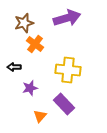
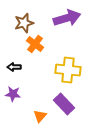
purple star: moved 17 px left, 6 px down; rotated 21 degrees clockwise
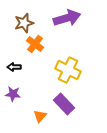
yellow cross: rotated 20 degrees clockwise
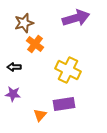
purple arrow: moved 9 px right
purple rectangle: rotated 55 degrees counterclockwise
orange triangle: moved 1 px up
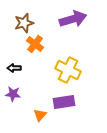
purple arrow: moved 3 px left, 1 px down
black arrow: moved 1 px down
purple rectangle: moved 2 px up
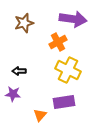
purple arrow: rotated 24 degrees clockwise
orange cross: moved 23 px right, 2 px up; rotated 24 degrees clockwise
black arrow: moved 5 px right, 3 px down
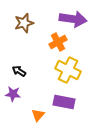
black arrow: rotated 32 degrees clockwise
purple rectangle: rotated 20 degrees clockwise
orange triangle: moved 2 px left
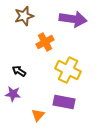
brown star: moved 7 px up
orange cross: moved 13 px left
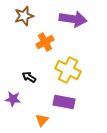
black arrow: moved 10 px right, 6 px down
purple star: moved 5 px down
orange triangle: moved 4 px right, 5 px down
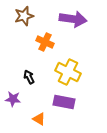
orange cross: rotated 36 degrees counterclockwise
yellow cross: moved 2 px down
black arrow: rotated 32 degrees clockwise
orange triangle: moved 3 px left, 1 px up; rotated 40 degrees counterclockwise
